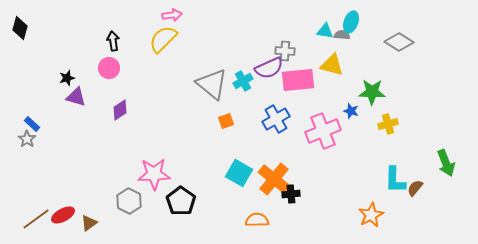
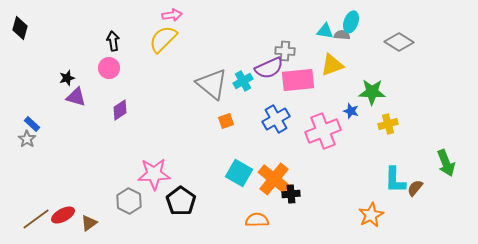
yellow triangle: rotated 35 degrees counterclockwise
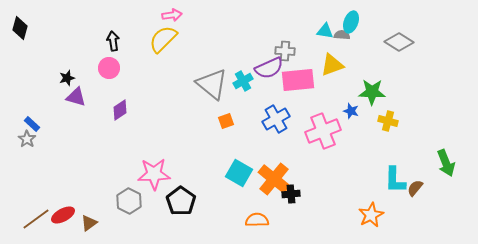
yellow cross: moved 3 px up; rotated 30 degrees clockwise
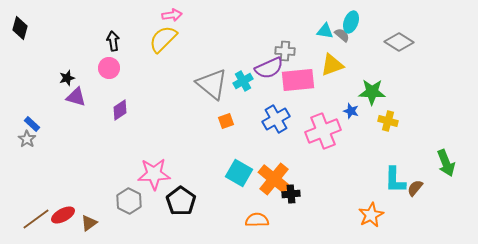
gray semicircle: rotated 35 degrees clockwise
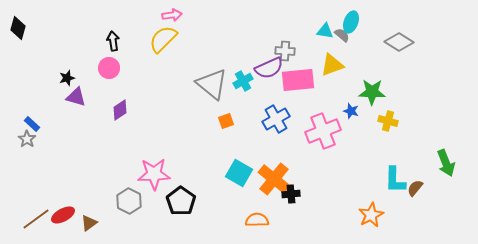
black diamond: moved 2 px left
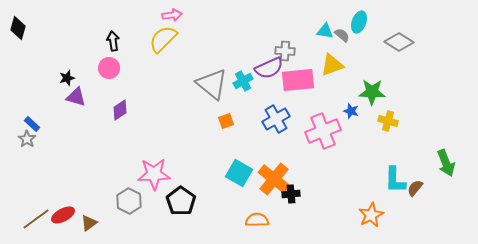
cyan ellipse: moved 8 px right
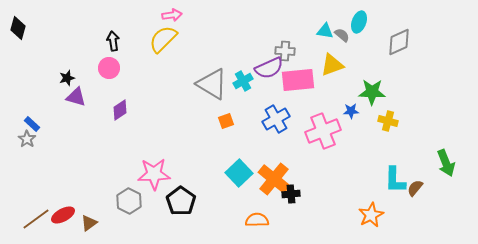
gray diamond: rotated 56 degrees counterclockwise
gray triangle: rotated 8 degrees counterclockwise
blue star: rotated 21 degrees counterclockwise
cyan square: rotated 16 degrees clockwise
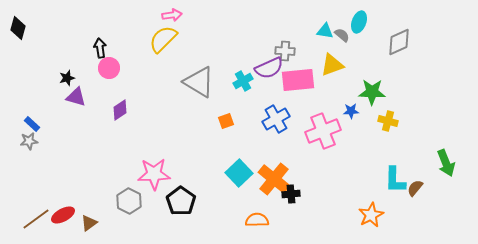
black arrow: moved 13 px left, 7 px down
gray triangle: moved 13 px left, 2 px up
gray star: moved 2 px right, 2 px down; rotated 30 degrees clockwise
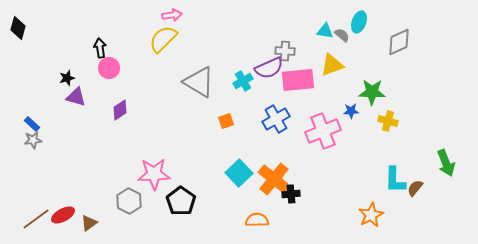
gray star: moved 4 px right, 1 px up
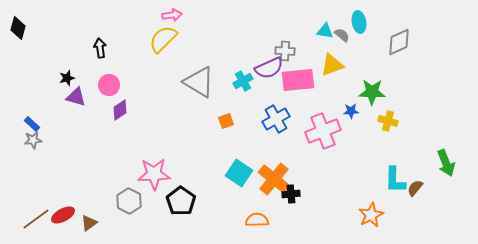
cyan ellipse: rotated 30 degrees counterclockwise
pink circle: moved 17 px down
cyan square: rotated 12 degrees counterclockwise
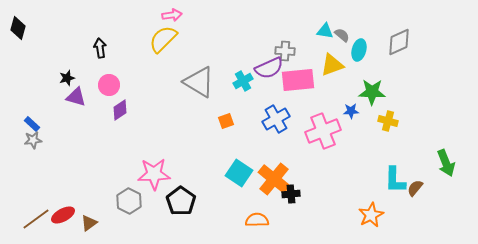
cyan ellipse: moved 28 px down; rotated 25 degrees clockwise
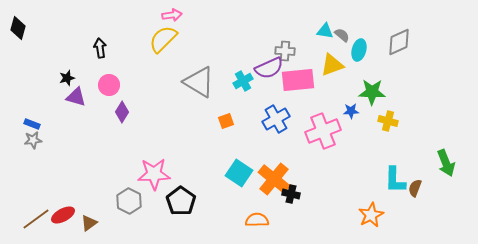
purple diamond: moved 2 px right, 2 px down; rotated 25 degrees counterclockwise
blue rectangle: rotated 21 degrees counterclockwise
brown semicircle: rotated 18 degrees counterclockwise
black cross: rotated 18 degrees clockwise
